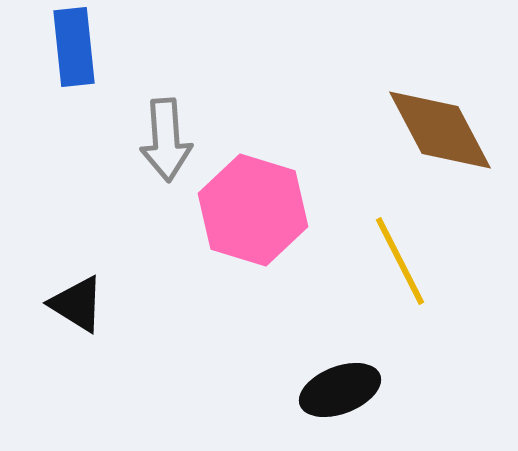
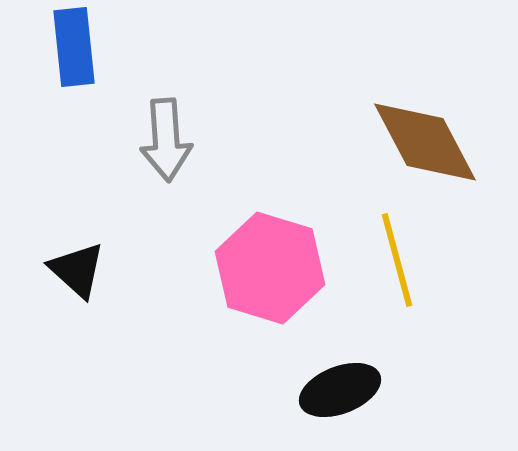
brown diamond: moved 15 px left, 12 px down
pink hexagon: moved 17 px right, 58 px down
yellow line: moved 3 px left, 1 px up; rotated 12 degrees clockwise
black triangle: moved 34 px up; rotated 10 degrees clockwise
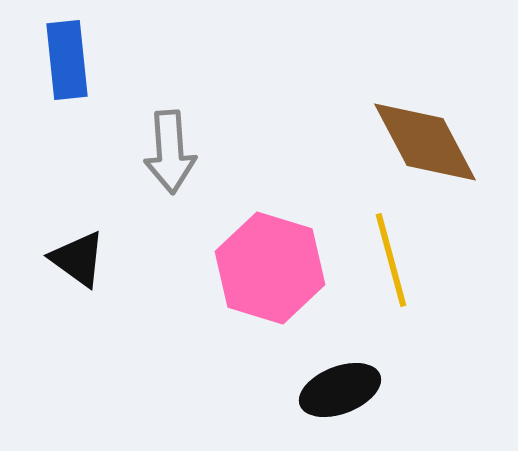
blue rectangle: moved 7 px left, 13 px down
gray arrow: moved 4 px right, 12 px down
yellow line: moved 6 px left
black triangle: moved 1 px right, 11 px up; rotated 6 degrees counterclockwise
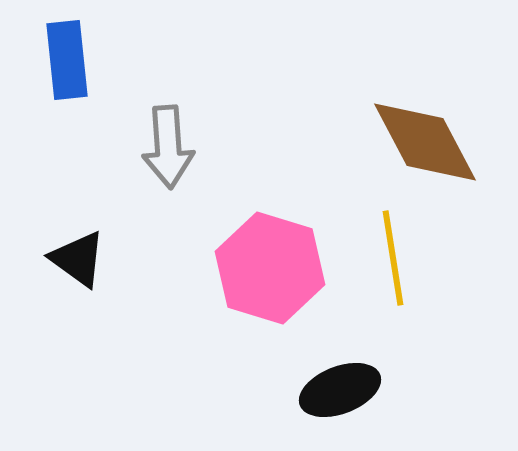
gray arrow: moved 2 px left, 5 px up
yellow line: moved 2 px right, 2 px up; rotated 6 degrees clockwise
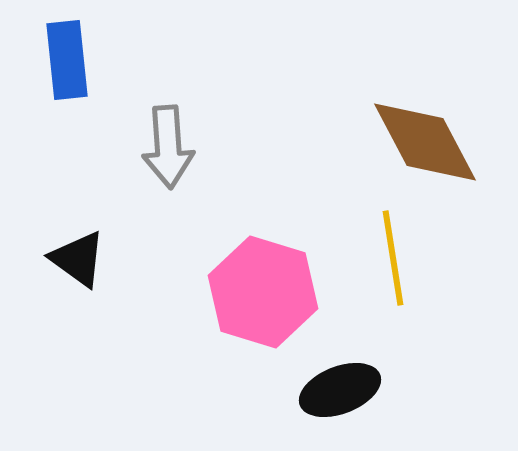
pink hexagon: moved 7 px left, 24 px down
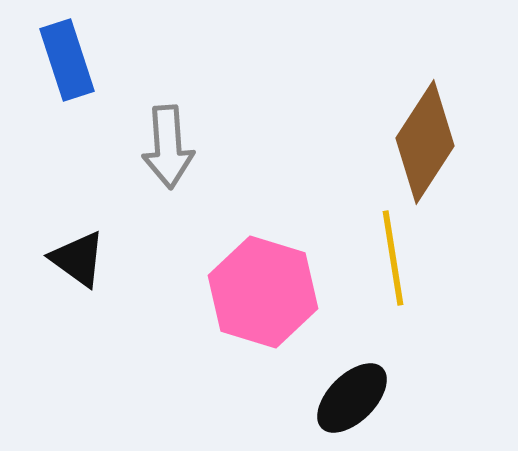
blue rectangle: rotated 12 degrees counterclockwise
brown diamond: rotated 61 degrees clockwise
black ellipse: moved 12 px right, 8 px down; rotated 24 degrees counterclockwise
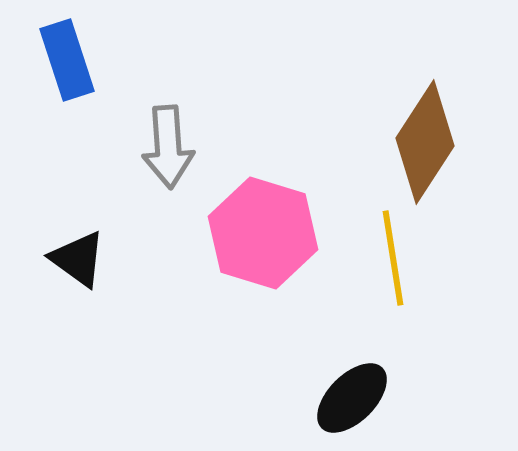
pink hexagon: moved 59 px up
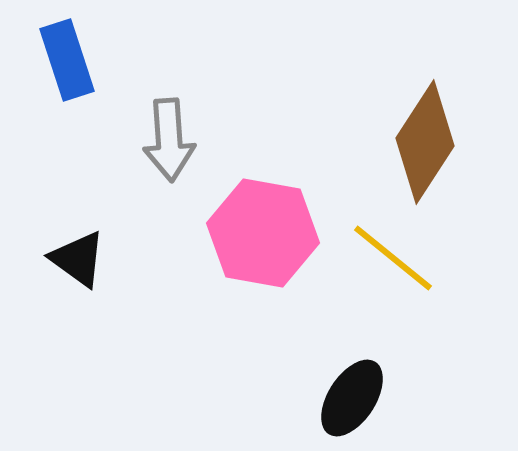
gray arrow: moved 1 px right, 7 px up
pink hexagon: rotated 7 degrees counterclockwise
yellow line: rotated 42 degrees counterclockwise
black ellipse: rotated 12 degrees counterclockwise
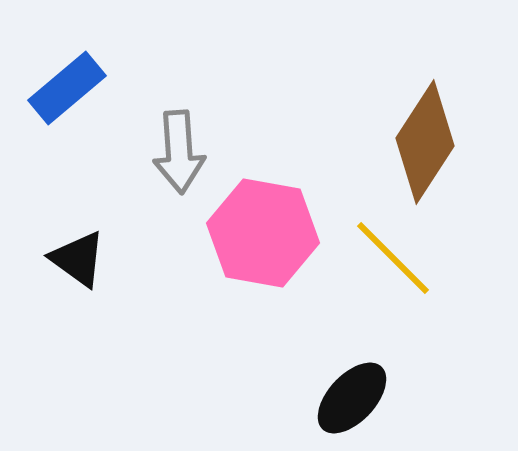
blue rectangle: moved 28 px down; rotated 68 degrees clockwise
gray arrow: moved 10 px right, 12 px down
yellow line: rotated 6 degrees clockwise
black ellipse: rotated 10 degrees clockwise
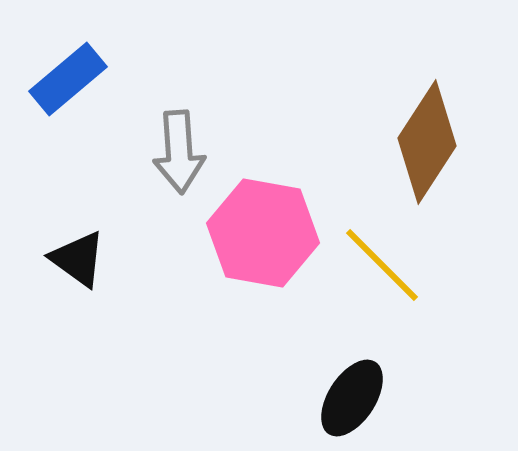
blue rectangle: moved 1 px right, 9 px up
brown diamond: moved 2 px right
yellow line: moved 11 px left, 7 px down
black ellipse: rotated 10 degrees counterclockwise
